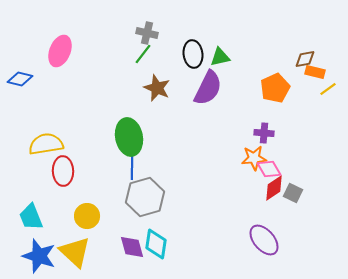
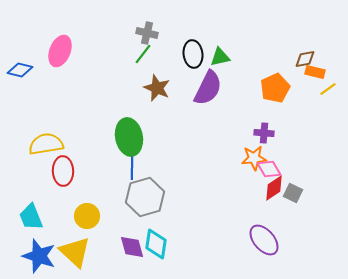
blue diamond: moved 9 px up
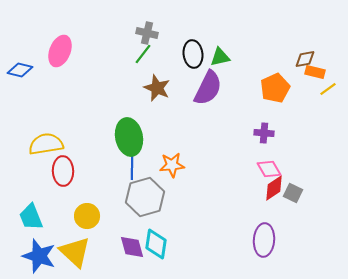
orange star: moved 82 px left, 7 px down
purple ellipse: rotated 44 degrees clockwise
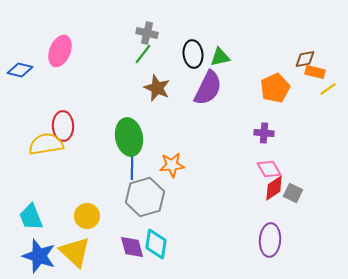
red ellipse: moved 45 px up
purple ellipse: moved 6 px right
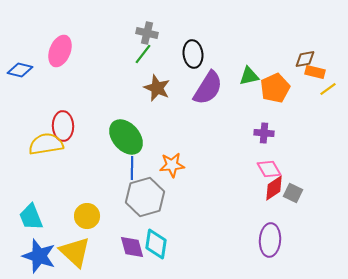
green triangle: moved 29 px right, 19 px down
purple semicircle: rotated 6 degrees clockwise
green ellipse: moved 3 px left; rotated 30 degrees counterclockwise
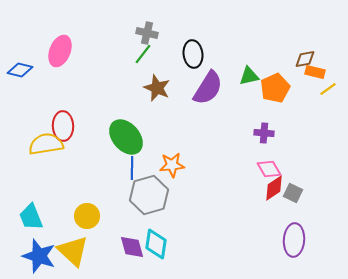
gray hexagon: moved 4 px right, 2 px up
purple ellipse: moved 24 px right
yellow triangle: moved 2 px left, 1 px up
